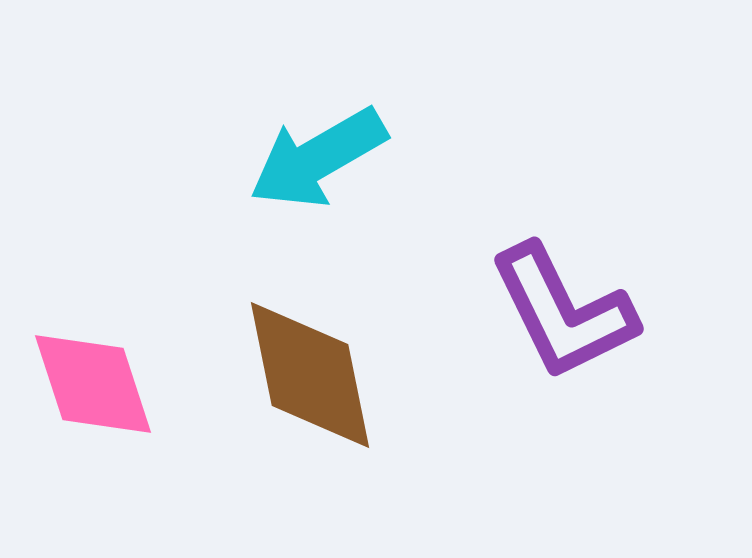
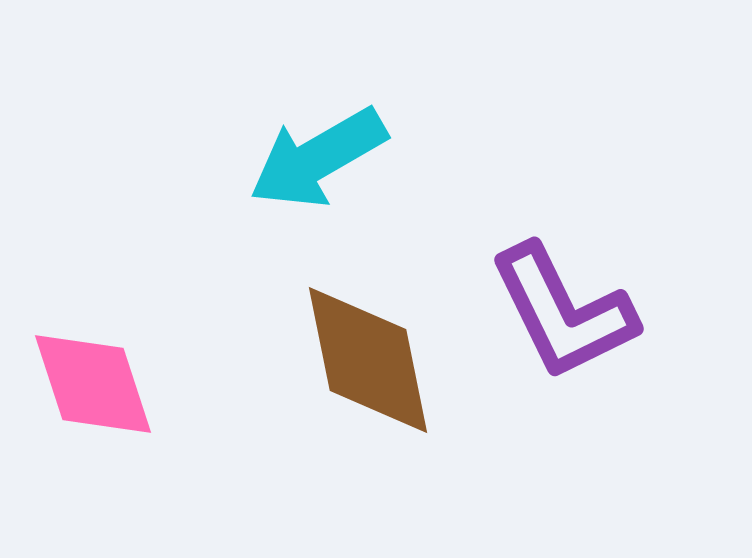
brown diamond: moved 58 px right, 15 px up
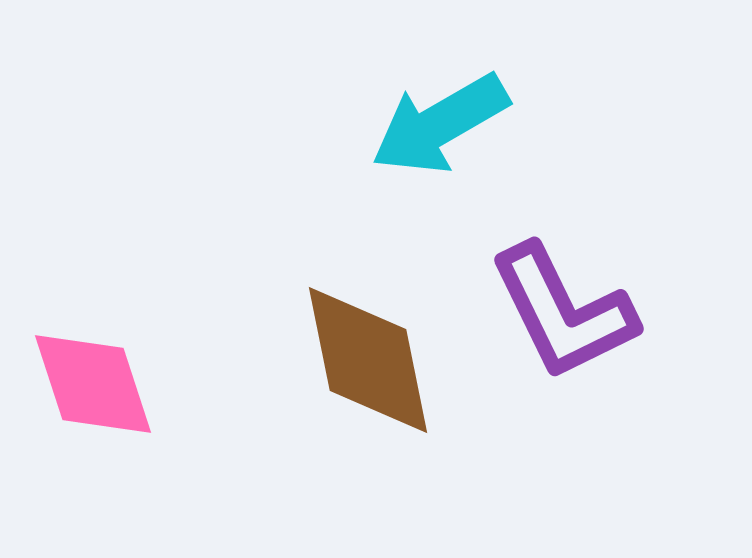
cyan arrow: moved 122 px right, 34 px up
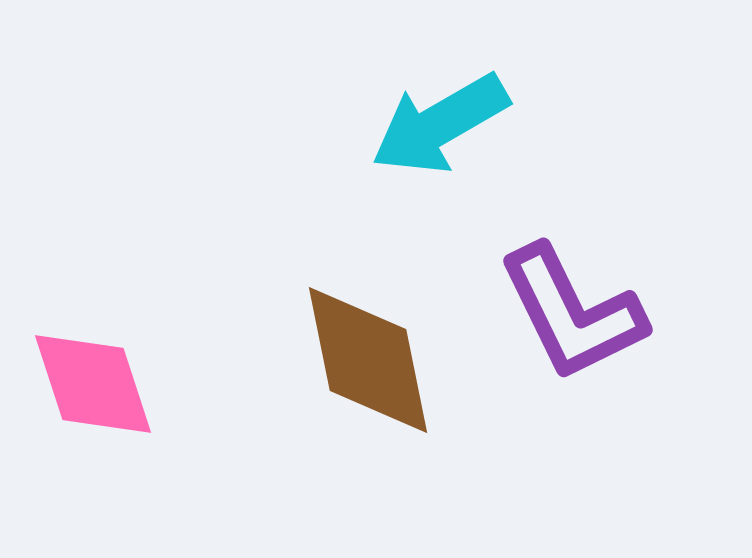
purple L-shape: moved 9 px right, 1 px down
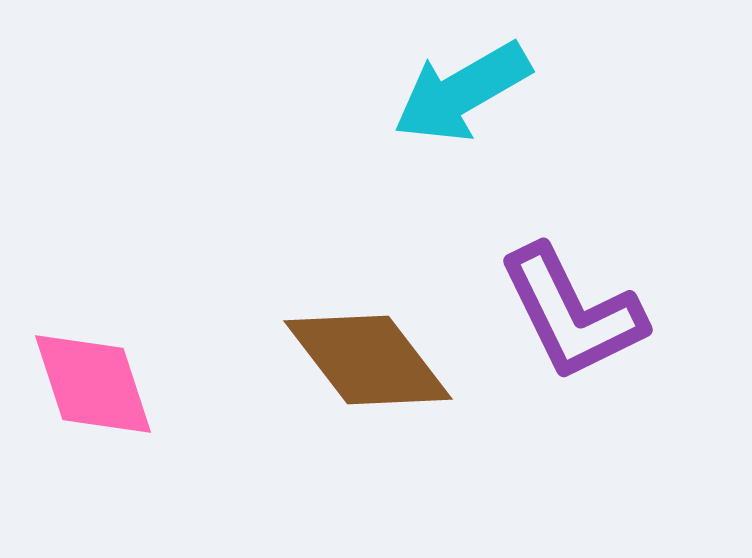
cyan arrow: moved 22 px right, 32 px up
brown diamond: rotated 26 degrees counterclockwise
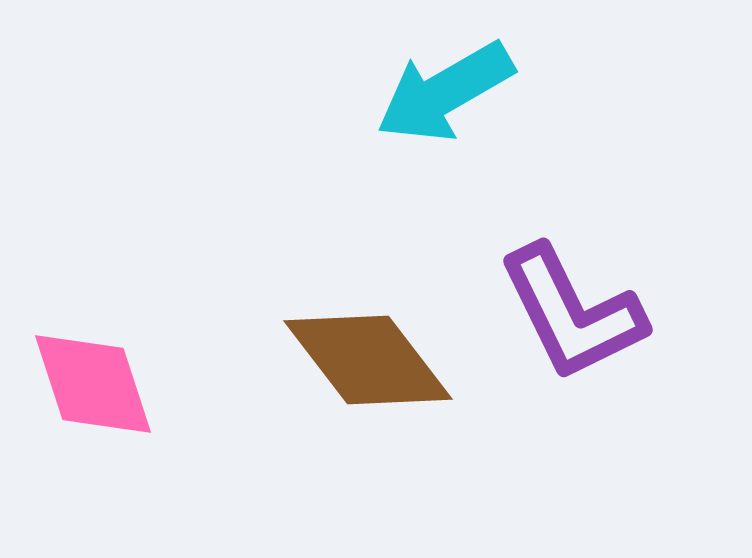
cyan arrow: moved 17 px left
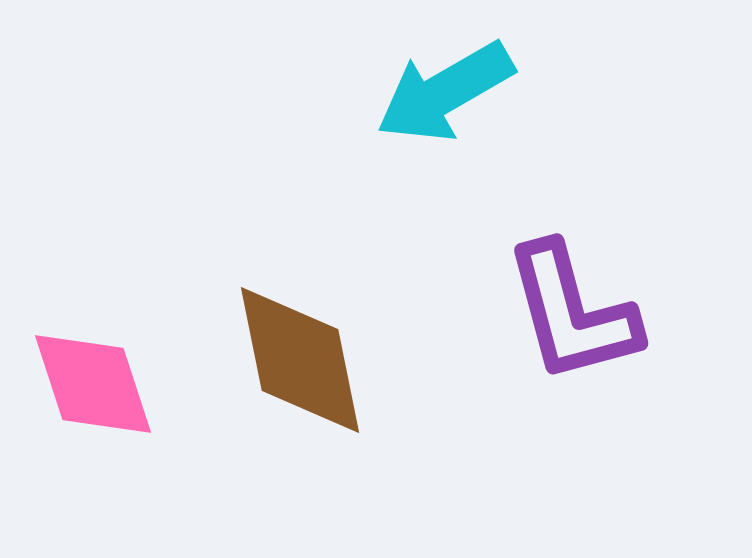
purple L-shape: rotated 11 degrees clockwise
brown diamond: moved 68 px left; rotated 26 degrees clockwise
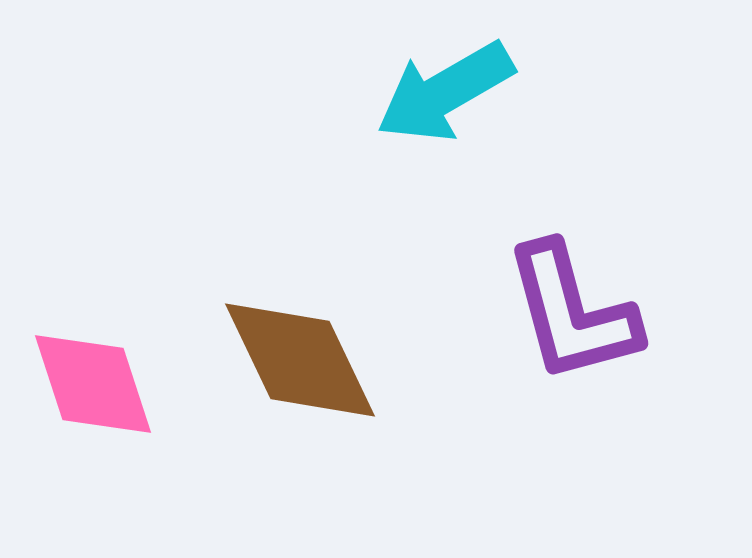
brown diamond: rotated 14 degrees counterclockwise
